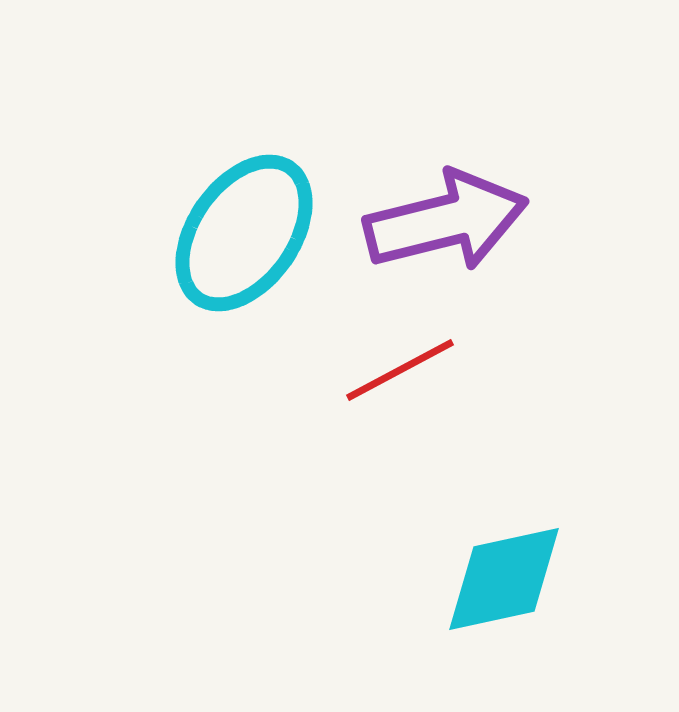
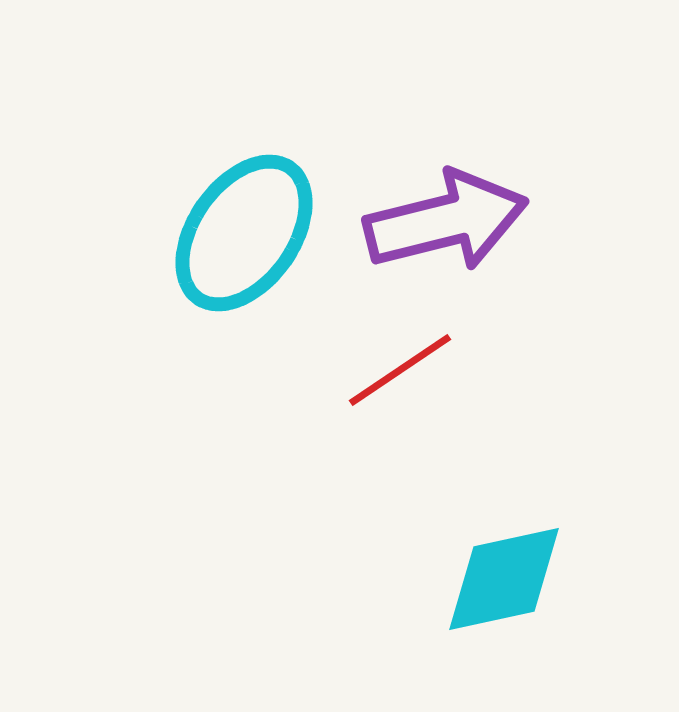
red line: rotated 6 degrees counterclockwise
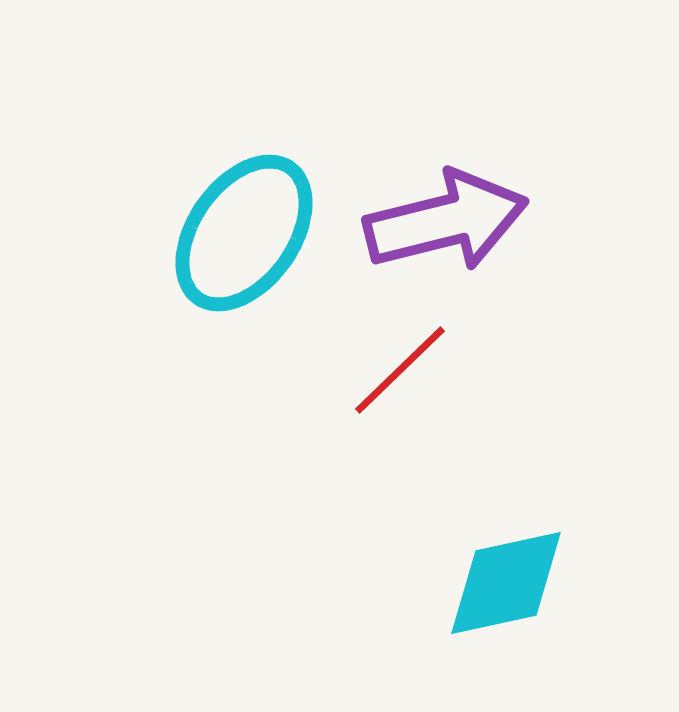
red line: rotated 10 degrees counterclockwise
cyan diamond: moved 2 px right, 4 px down
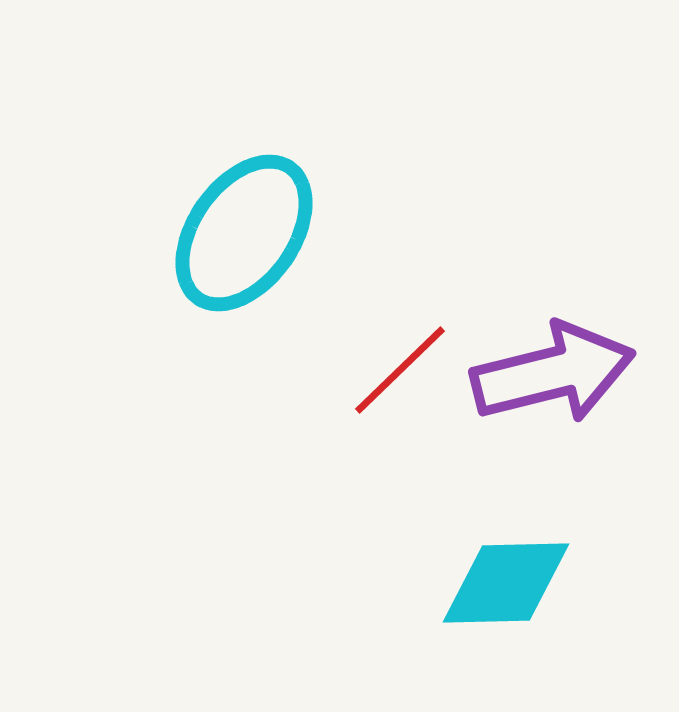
purple arrow: moved 107 px right, 152 px down
cyan diamond: rotated 11 degrees clockwise
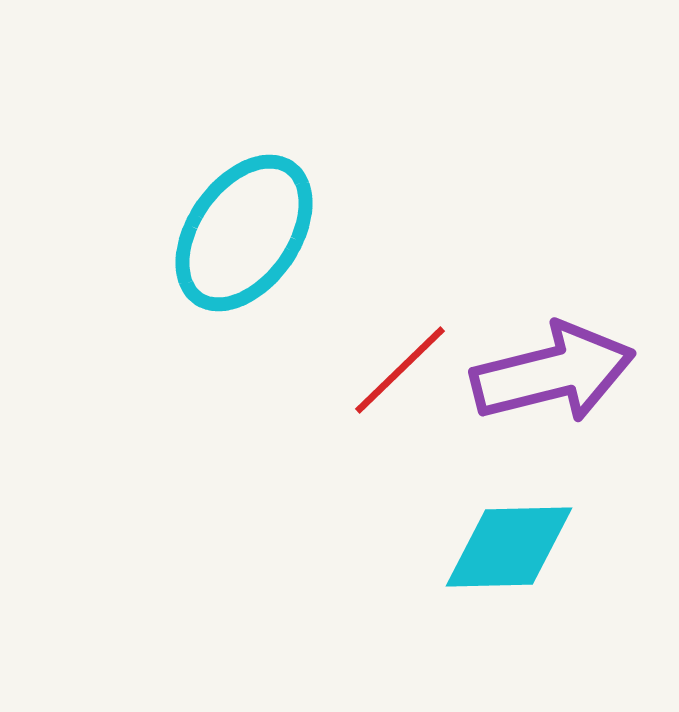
cyan diamond: moved 3 px right, 36 px up
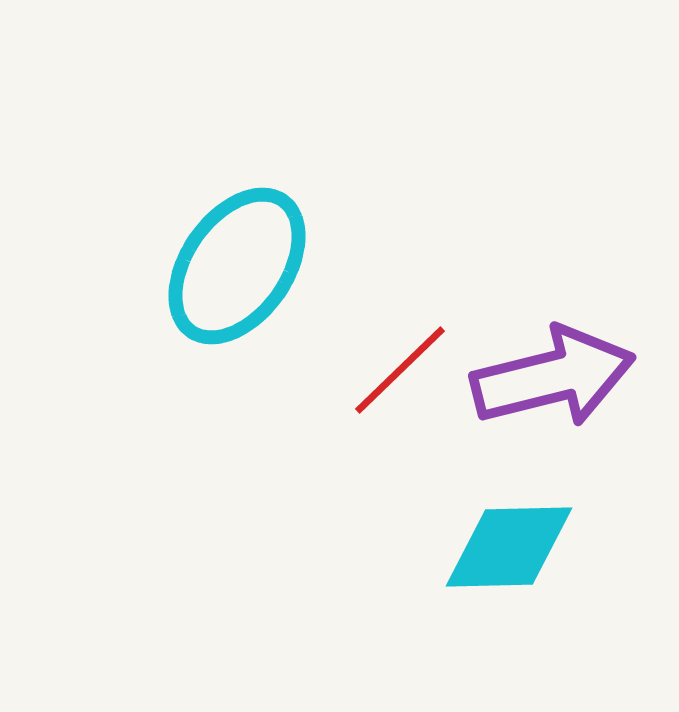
cyan ellipse: moved 7 px left, 33 px down
purple arrow: moved 4 px down
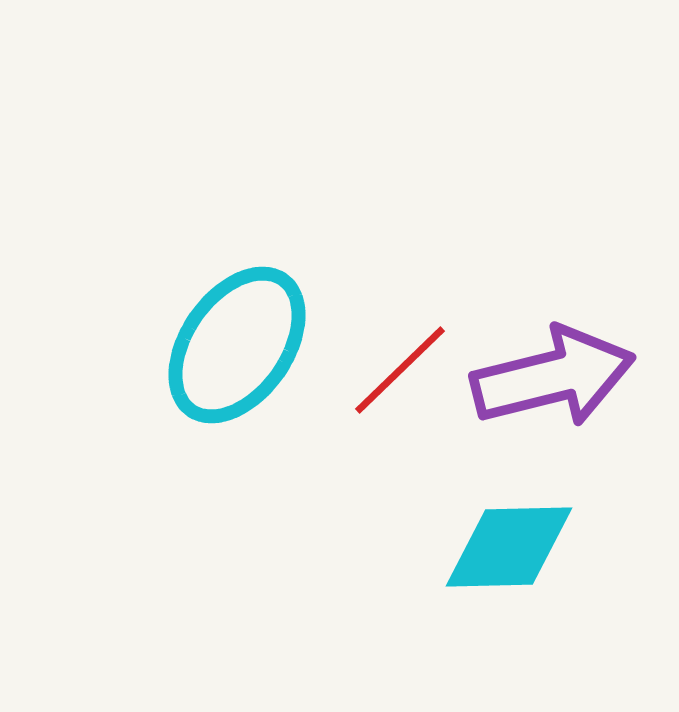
cyan ellipse: moved 79 px down
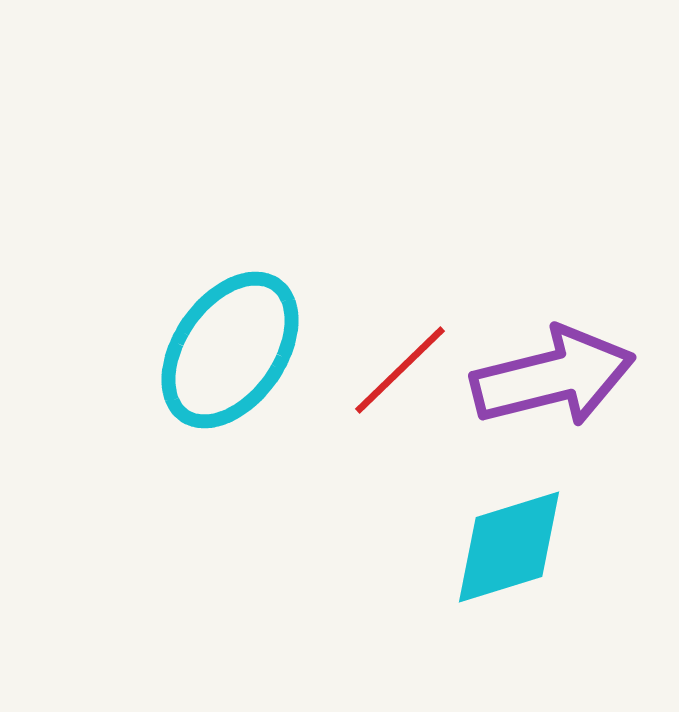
cyan ellipse: moved 7 px left, 5 px down
cyan diamond: rotated 16 degrees counterclockwise
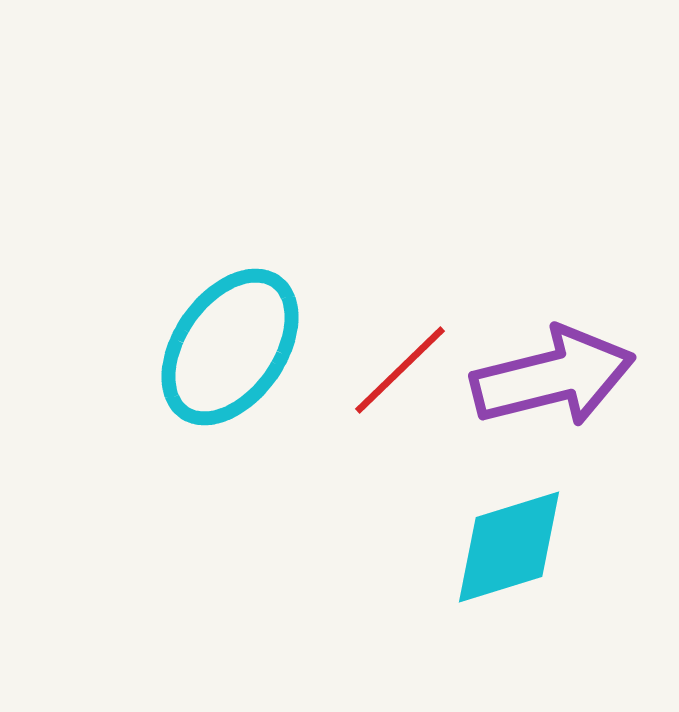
cyan ellipse: moved 3 px up
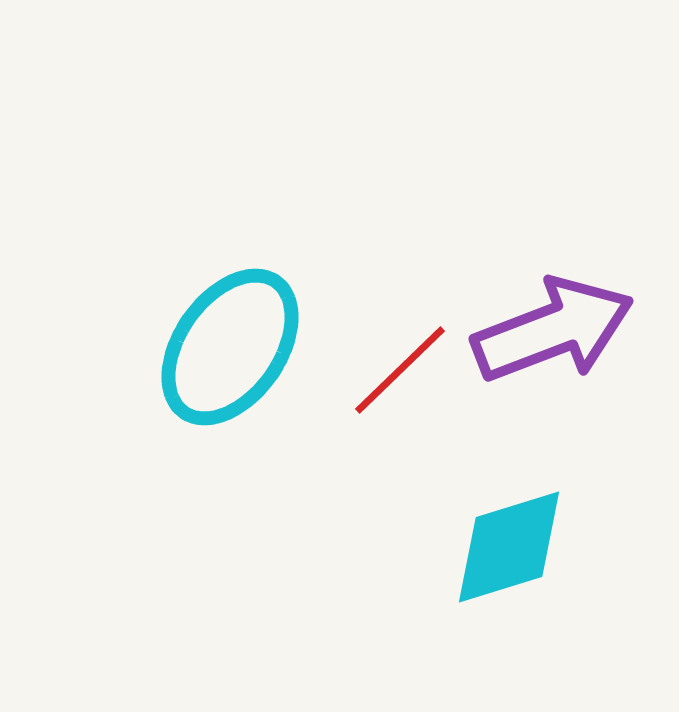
purple arrow: moved 47 px up; rotated 7 degrees counterclockwise
